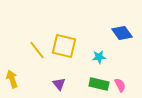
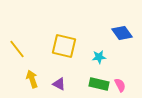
yellow line: moved 20 px left, 1 px up
yellow arrow: moved 20 px right
purple triangle: rotated 24 degrees counterclockwise
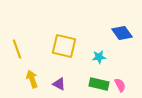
yellow line: rotated 18 degrees clockwise
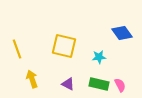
purple triangle: moved 9 px right
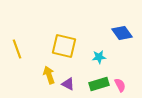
yellow arrow: moved 17 px right, 4 px up
green rectangle: rotated 30 degrees counterclockwise
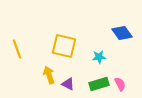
pink semicircle: moved 1 px up
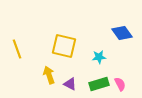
purple triangle: moved 2 px right
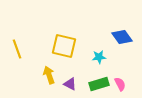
blue diamond: moved 4 px down
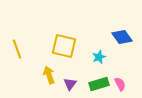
cyan star: rotated 16 degrees counterclockwise
purple triangle: rotated 40 degrees clockwise
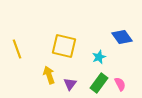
green rectangle: moved 1 px up; rotated 36 degrees counterclockwise
